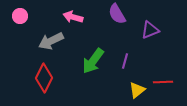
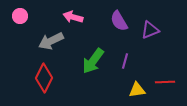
purple semicircle: moved 2 px right, 7 px down
red line: moved 2 px right
yellow triangle: rotated 30 degrees clockwise
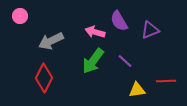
pink arrow: moved 22 px right, 15 px down
purple line: rotated 63 degrees counterclockwise
red line: moved 1 px right, 1 px up
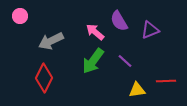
pink arrow: rotated 24 degrees clockwise
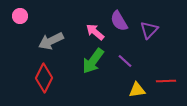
purple triangle: moved 1 px left; rotated 24 degrees counterclockwise
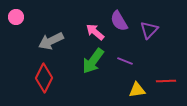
pink circle: moved 4 px left, 1 px down
purple line: rotated 21 degrees counterclockwise
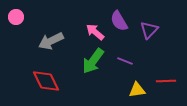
red diamond: moved 2 px right, 3 px down; rotated 52 degrees counterclockwise
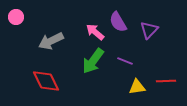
purple semicircle: moved 1 px left, 1 px down
yellow triangle: moved 3 px up
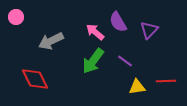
purple line: rotated 14 degrees clockwise
red diamond: moved 11 px left, 2 px up
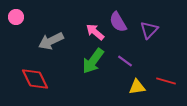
red line: rotated 18 degrees clockwise
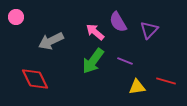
purple line: rotated 14 degrees counterclockwise
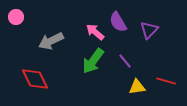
purple line: rotated 28 degrees clockwise
